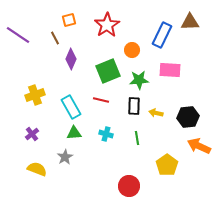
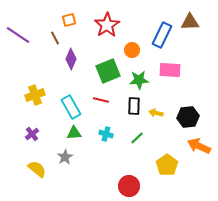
green line: rotated 56 degrees clockwise
yellow semicircle: rotated 18 degrees clockwise
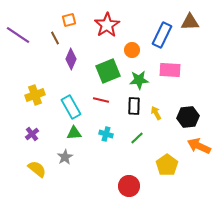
yellow arrow: rotated 48 degrees clockwise
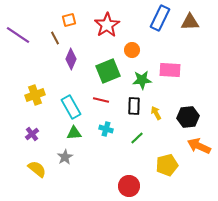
blue rectangle: moved 2 px left, 17 px up
green star: moved 3 px right
cyan cross: moved 5 px up
yellow pentagon: rotated 20 degrees clockwise
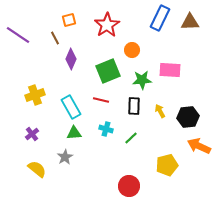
yellow arrow: moved 4 px right, 2 px up
green line: moved 6 px left
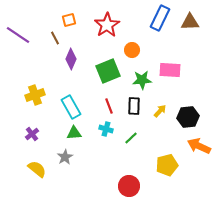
red line: moved 8 px right, 6 px down; rotated 56 degrees clockwise
yellow arrow: rotated 72 degrees clockwise
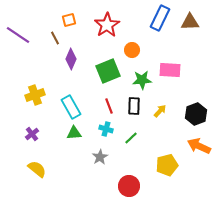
black hexagon: moved 8 px right, 3 px up; rotated 15 degrees counterclockwise
gray star: moved 35 px right
